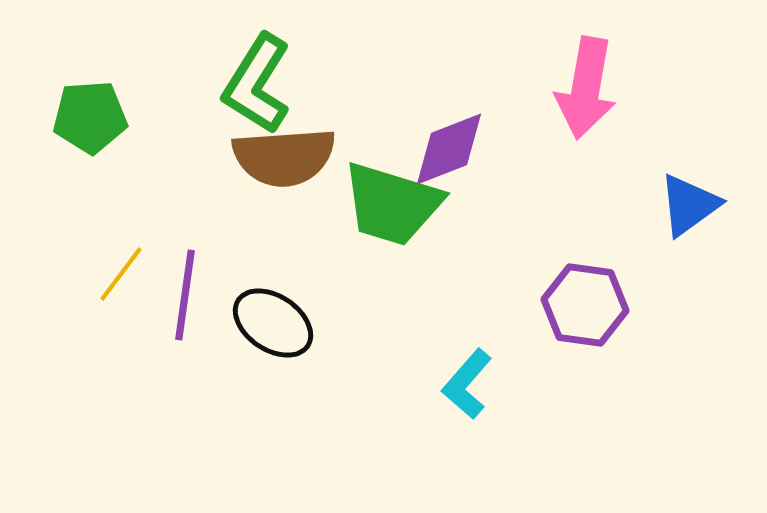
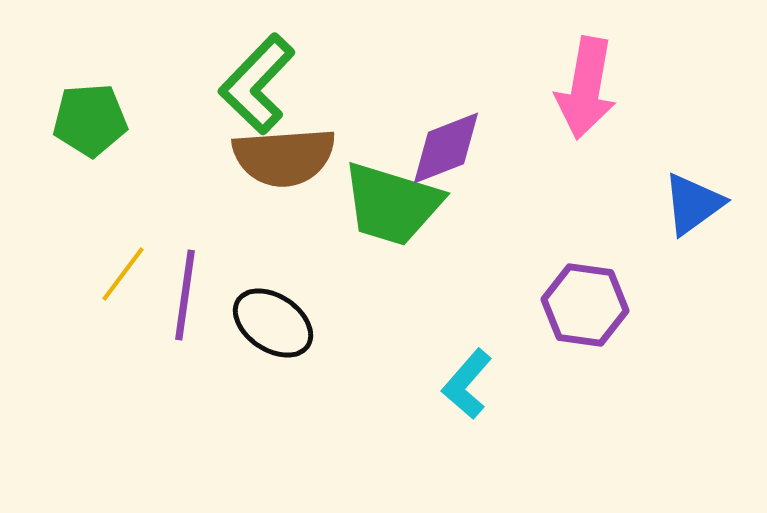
green L-shape: rotated 12 degrees clockwise
green pentagon: moved 3 px down
purple diamond: moved 3 px left, 1 px up
blue triangle: moved 4 px right, 1 px up
yellow line: moved 2 px right
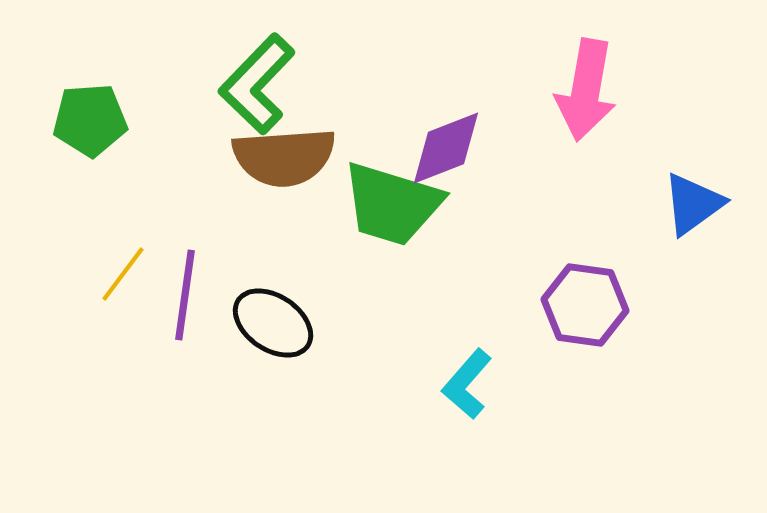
pink arrow: moved 2 px down
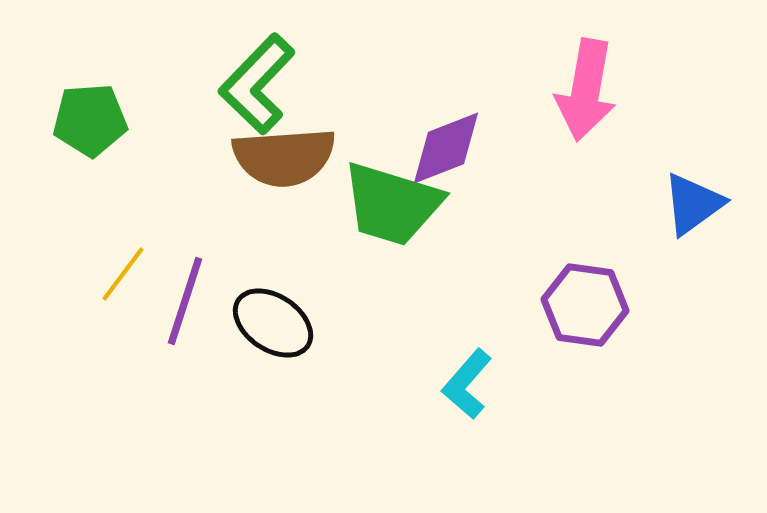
purple line: moved 6 px down; rotated 10 degrees clockwise
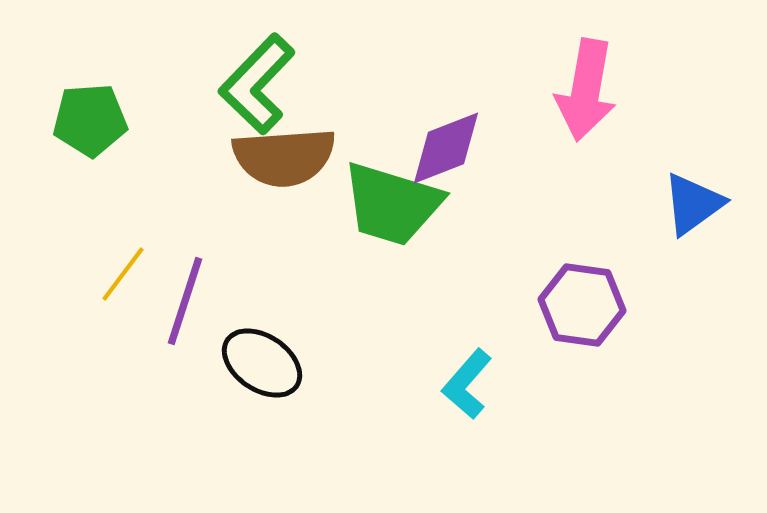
purple hexagon: moved 3 px left
black ellipse: moved 11 px left, 40 px down
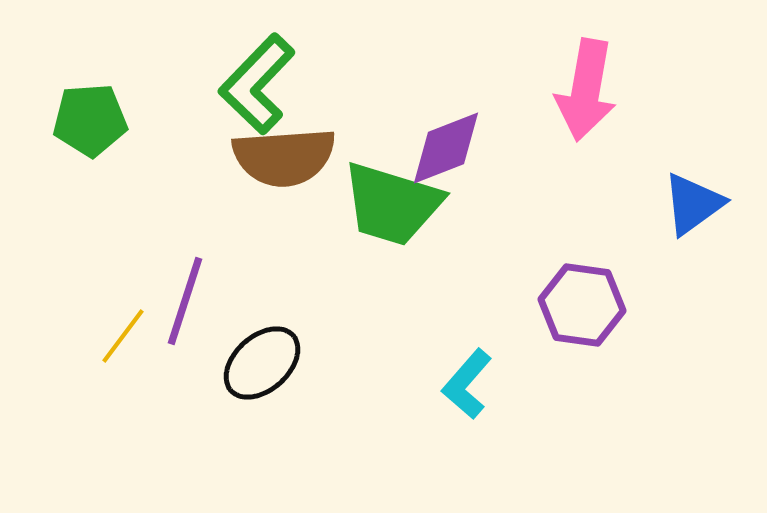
yellow line: moved 62 px down
black ellipse: rotated 76 degrees counterclockwise
